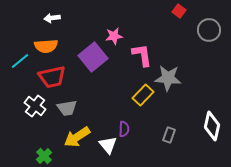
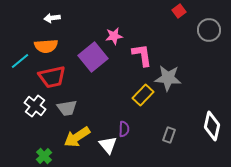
red square: rotated 16 degrees clockwise
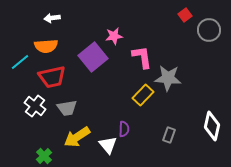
red square: moved 6 px right, 4 px down
pink L-shape: moved 2 px down
cyan line: moved 1 px down
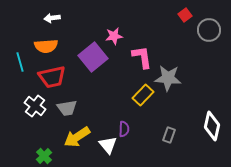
cyan line: rotated 66 degrees counterclockwise
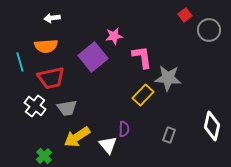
red trapezoid: moved 1 px left, 1 px down
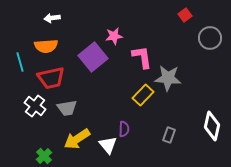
gray circle: moved 1 px right, 8 px down
yellow arrow: moved 2 px down
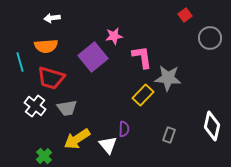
red trapezoid: rotated 28 degrees clockwise
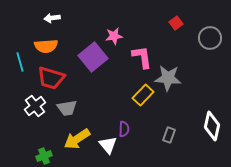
red square: moved 9 px left, 8 px down
white cross: rotated 15 degrees clockwise
green cross: rotated 21 degrees clockwise
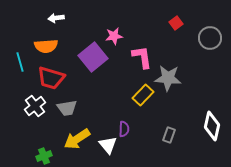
white arrow: moved 4 px right
